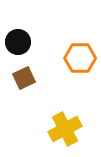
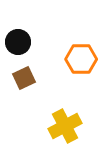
orange hexagon: moved 1 px right, 1 px down
yellow cross: moved 3 px up
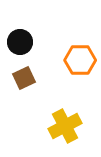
black circle: moved 2 px right
orange hexagon: moved 1 px left, 1 px down
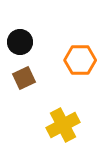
yellow cross: moved 2 px left, 1 px up
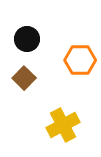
black circle: moved 7 px right, 3 px up
brown square: rotated 20 degrees counterclockwise
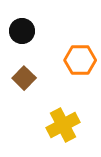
black circle: moved 5 px left, 8 px up
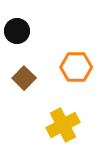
black circle: moved 5 px left
orange hexagon: moved 4 px left, 7 px down
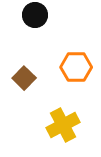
black circle: moved 18 px right, 16 px up
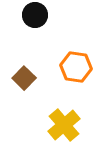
orange hexagon: rotated 8 degrees clockwise
yellow cross: moved 1 px right; rotated 12 degrees counterclockwise
